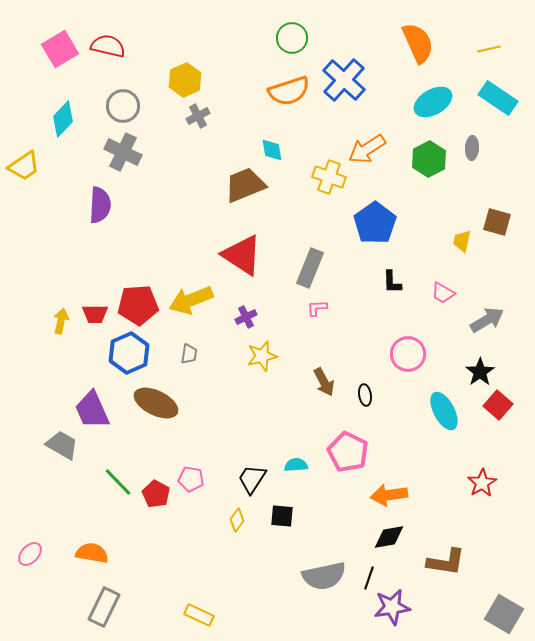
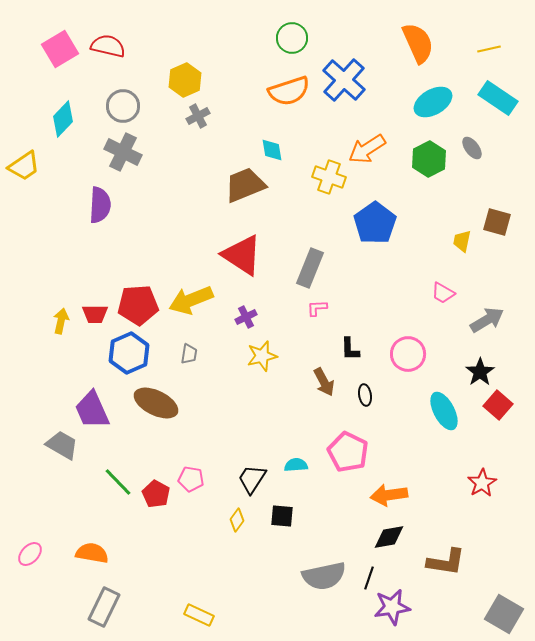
gray ellipse at (472, 148): rotated 40 degrees counterclockwise
black L-shape at (392, 282): moved 42 px left, 67 px down
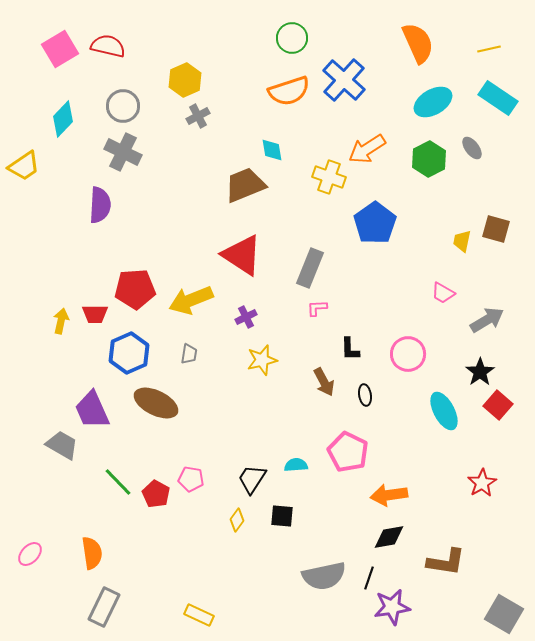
brown square at (497, 222): moved 1 px left, 7 px down
red pentagon at (138, 305): moved 3 px left, 16 px up
yellow star at (262, 356): moved 4 px down
orange semicircle at (92, 553): rotated 72 degrees clockwise
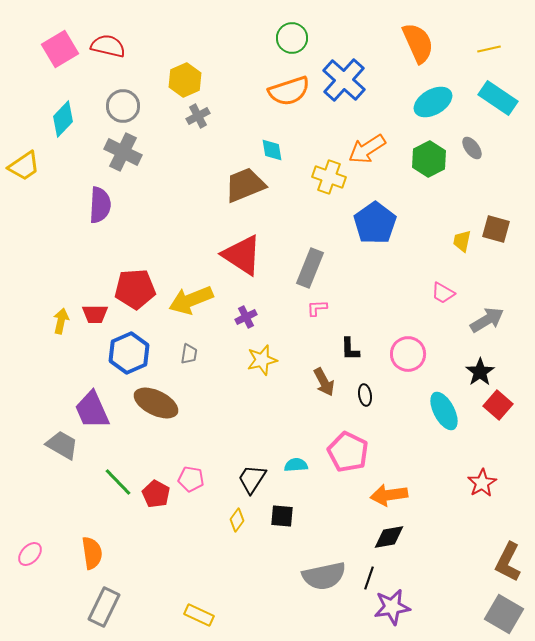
brown L-shape at (446, 562): moved 62 px right; rotated 108 degrees clockwise
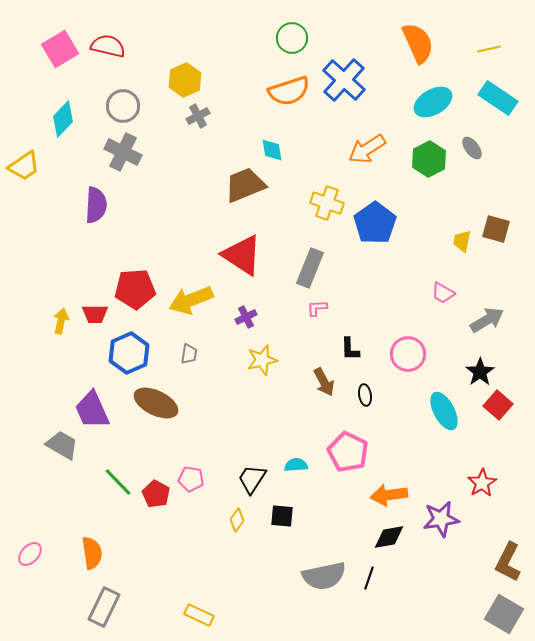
yellow cross at (329, 177): moved 2 px left, 26 px down
purple semicircle at (100, 205): moved 4 px left
purple star at (392, 607): moved 49 px right, 88 px up
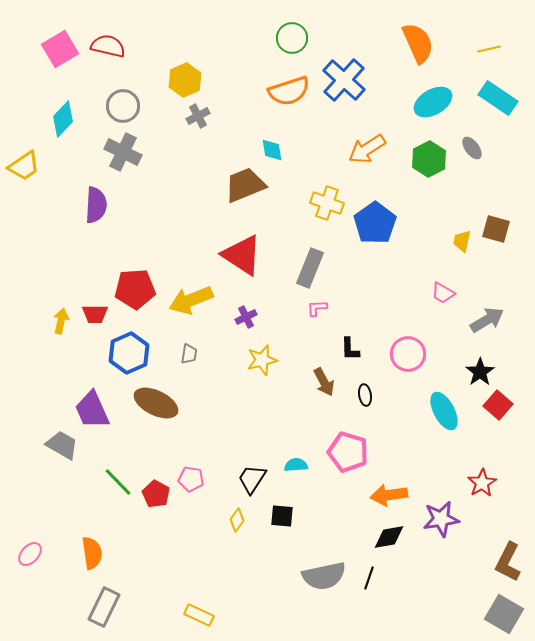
pink pentagon at (348, 452): rotated 9 degrees counterclockwise
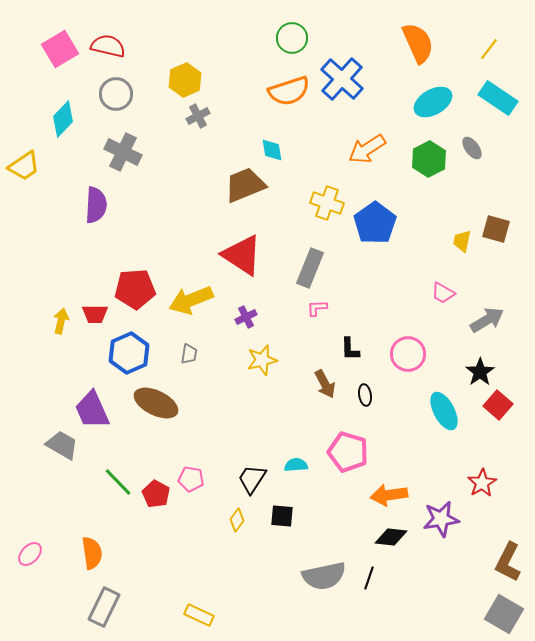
yellow line at (489, 49): rotated 40 degrees counterclockwise
blue cross at (344, 80): moved 2 px left, 1 px up
gray circle at (123, 106): moved 7 px left, 12 px up
brown arrow at (324, 382): moved 1 px right, 2 px down
black diamond at (389, 537): moved 2 px right; rotated 16 degrees clockwise
